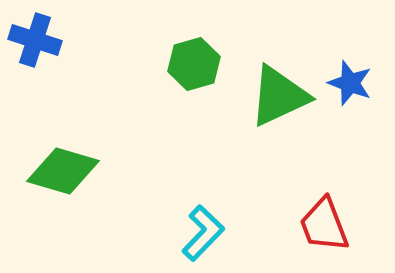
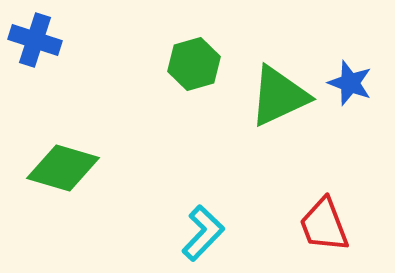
green diamond: moved 3 px up
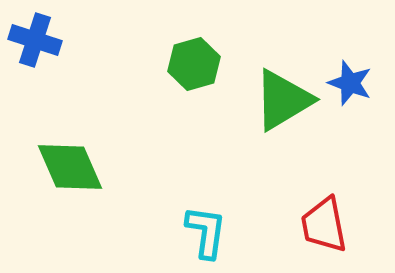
green triangle: moved 4 px right, 4 px down; rotated 6 degrees counterclockwise
green diamond: moved 7 px right, 1 px up; rotated 50 degrees clockwise
red trapezoid: rotated 10 degrees clockwise
cyan L-shape: moved 3 px right, 1 px up; rotated 36 degrees counterclockwise
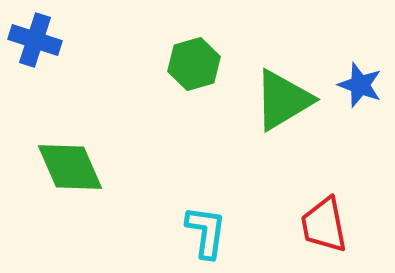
blue star: moved 10 px right, 2 px down
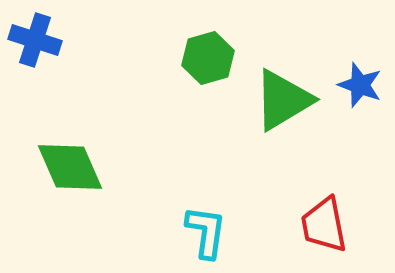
green hexagon: moved 14 px right, 6 px up
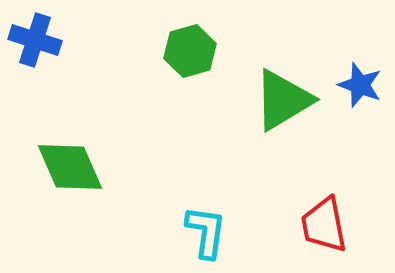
green hexagon: moved 18 px left, 7 px up
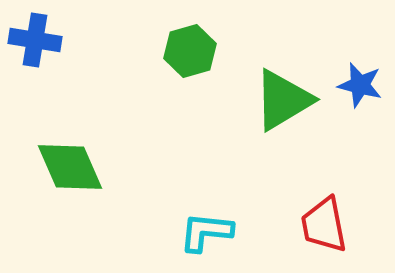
blue cross: rotated 9 degrees counterclockwise
blue star: rotated 6 degrees counterclockwise
cyan L-shape: rotated 92 degrees counterclockwise
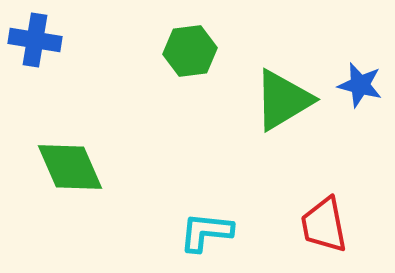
green hexagon: rotated 9 degrees clockwise
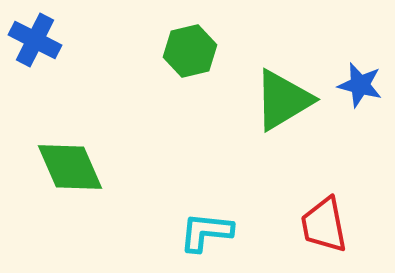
blue cross: rotated 18 degrees clockwise
green hexagon: rotated 6 degrees counterclockwise
